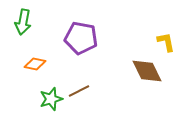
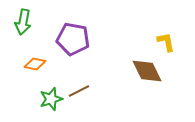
purple pentagon: moved 8 px left, 1 px down
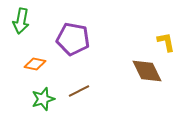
green arrow: moved 2 px left, 1 px up
green star: moved 8 px left
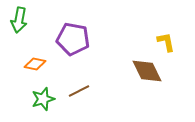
green arrow: moved 2 px left, 1 px up
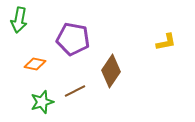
yellow L-shape: rotated 90 degrees clockwise
brown diamond: moved 36 px left; rotated 60 degrees clockwise
brown line: moved 4 px left
green star: moved 1 px left, 3 px down
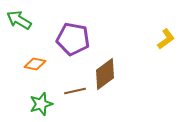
green arrow: rotated 110 degrees clockwise
yellow L-shape: moved 3 px up; rotated 25 degrees counterclockwise
brown diamond: moved 6 px left, 3 px down; rotated 20 degrees clockwise
brown line: rotated 15 degrees clockwise
green star: moved 1 px left, 2 px down
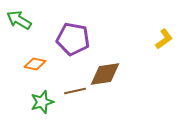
yellow L-shape: moved 2 px left
brown diamond: rotated 28 degrees clockwise
green star: moved 1 px right, 2 px up
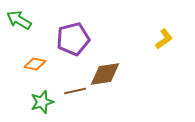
purple pentagon: rotated 24 degrees counterclockwise
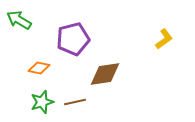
orange diamond: moved 4 px right, 4 px down
brown line: moved 11 px down
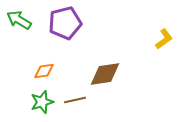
purple pentagon: moved 8 px left, 16 px up
orange diamond: moved 5 px right, 3 px down; rotated 20 degrees counterclockwise
brown line: moved 2 px up
